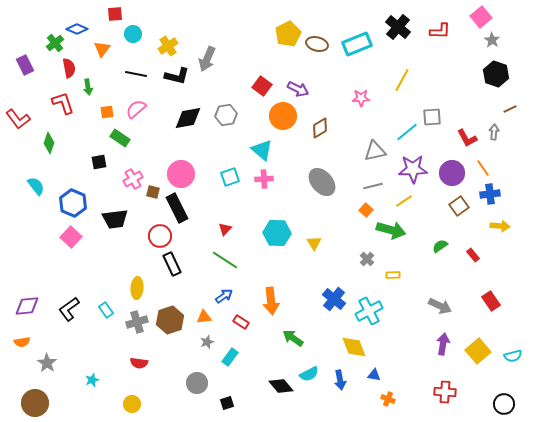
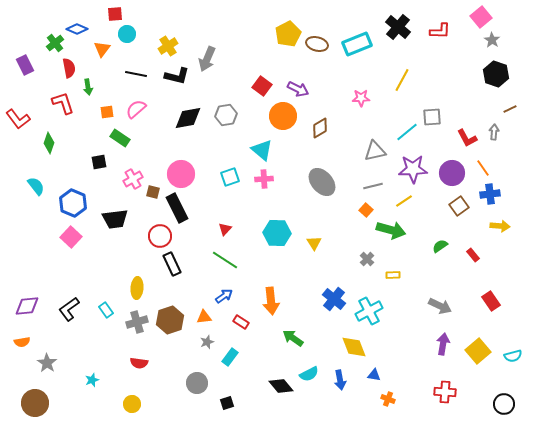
cyan circle at (133, 34): moved 6 px left
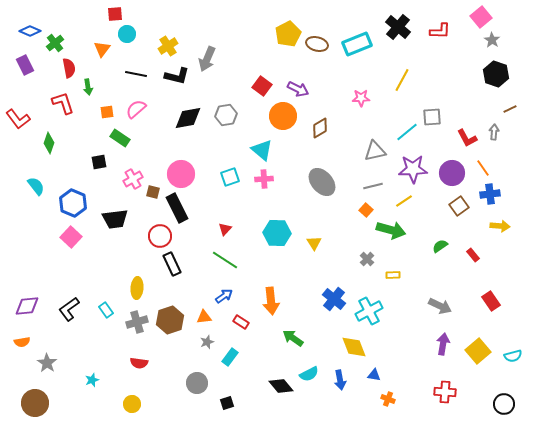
blue diamond at (77, 29): moved 47 px left, 2 px down
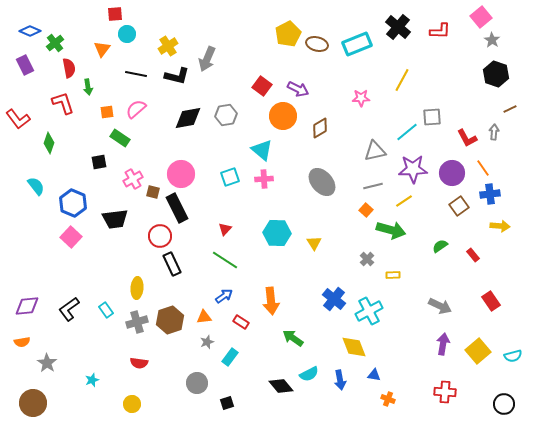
brown circle at (35, 403): moved 2 px left
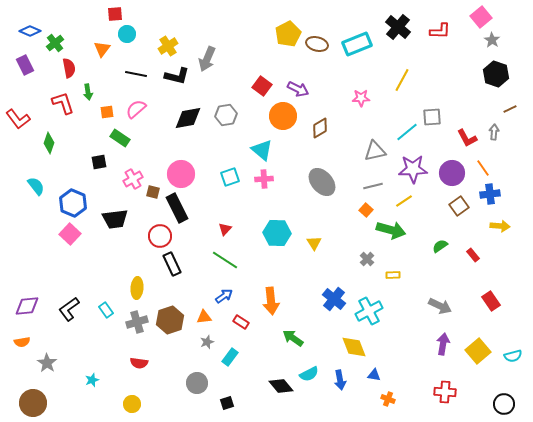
green arrow at (88, 87): moved 5 px down
pink square at (71, 237): moved 1 px left, 3 px up
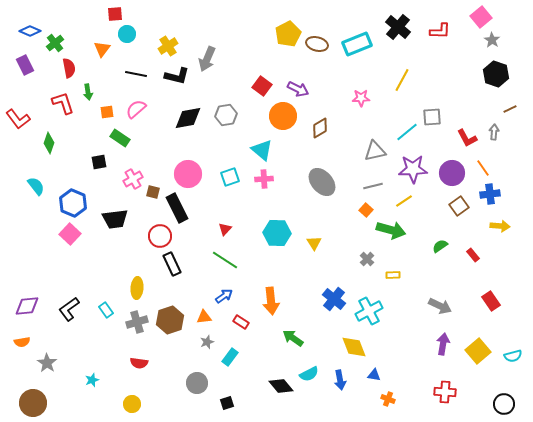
pink circle at (181, 174): moved 7 px right
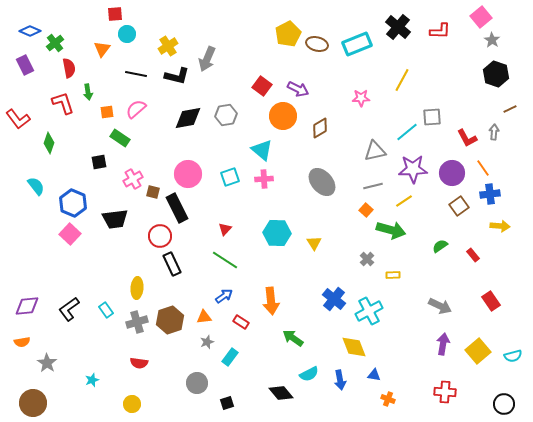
black diamond at (281, 386): moved 7 px down
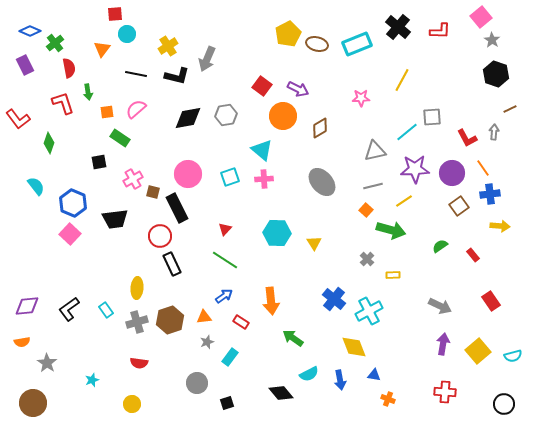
purple star at (413, 169): moved 2 px right
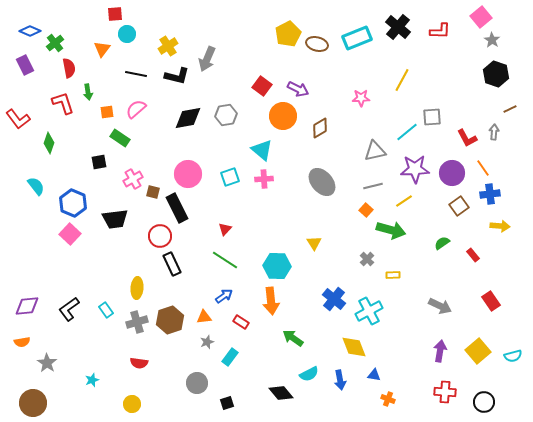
cyan rectangle at (357, 44): moved 6 px up
cyan hexagon at (277, 233): moved 33 px down
green semicircle at (440, 246): moved 2 px right, 3 px up
purple arrow at (443, 344): moved 3 px left, 7 px down
black circle at (504, 404): moved 20 px left, 2 px up
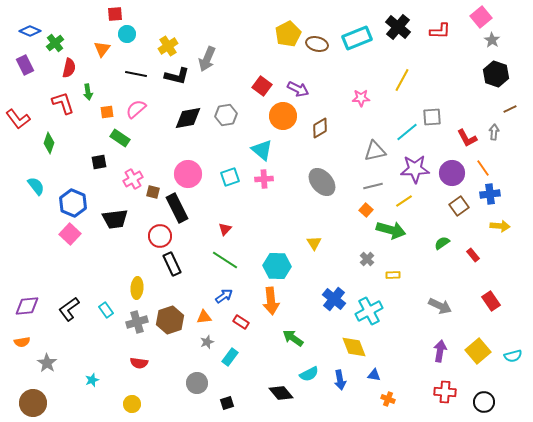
red semicircle at (69, 68): rotated 24 degrees clockwise
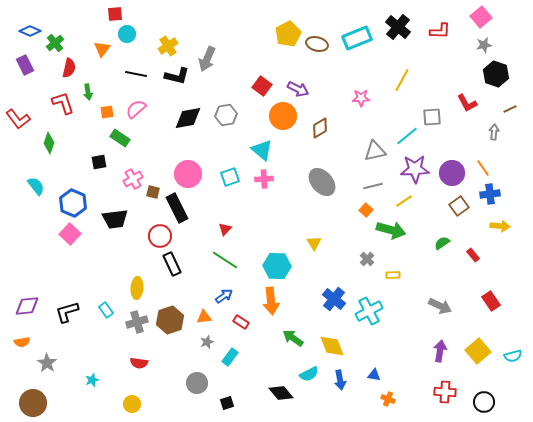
gray star at (492, 40): moved 8 px left, 5 px down; rotated 28 degrees clockwise
cyan line at (407, 132): moved 4 px down
red L-shape at (467, 138): moved 35 px up
black L-shape at (69, 309): moved 2 px left, 3 px down; rotated 20 degrees clockwise
yellow diamond at (354, 347): moved 22 px left, 1 px up
